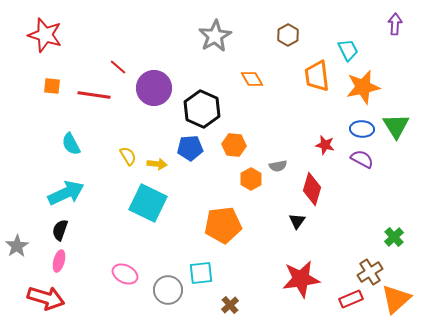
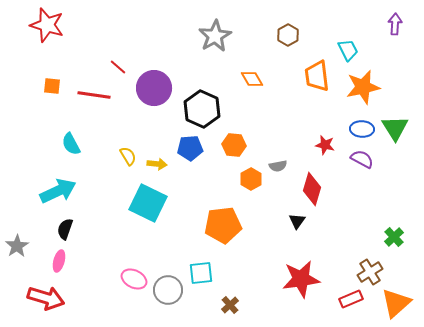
red star at (45, 35): moved 2 px right, 10 px up
green triangle at (396, 126): moved 1 px left, 2 px down
cyan arrow at (66, 193): moved 8 px left, 2 px up
black semicircle at (60, 230): moved 5 px right, 1 px up
pink ellipse at (125, 274): moved 9 px right, 5 px down
orange triangle at (396, 299): moved 4 px down
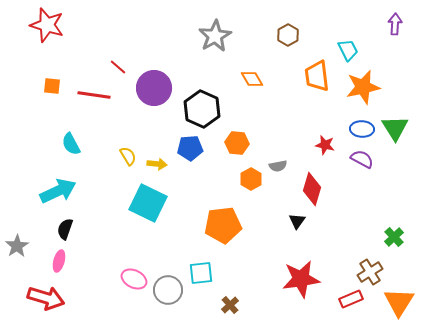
orange hexagon at (234, 145): moved 3 px right, 2 px up
orange triangle at (396, 303): moved 3 px right, 1 px up; rotated 16 degrees counterclockwise
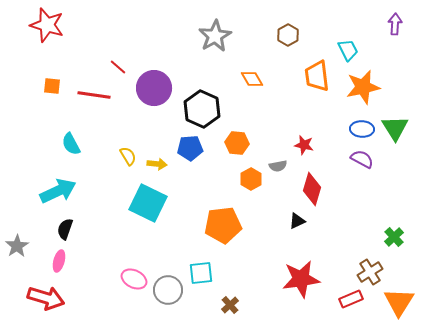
red star at (325, 145): moved 21 px left
black triangle at (297, 221): rotated 30 degrees clockwise
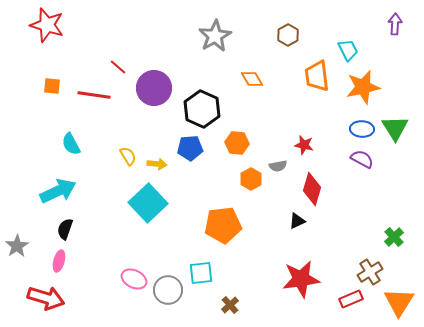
cyan square at (148, 203): rotated 21 degrees clockwise
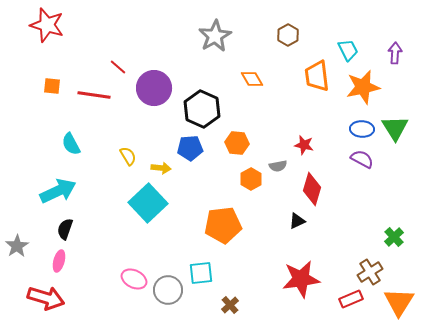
purple arrow at (395, 24): moved 29 px down
yellow arrow at (157, 164): moved 4 px right, 4 px down
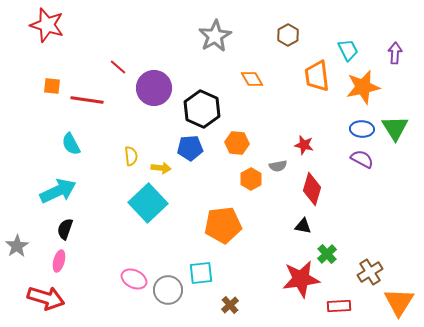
red line at (94, 95): moved 7 px left, 5 px down
yellow semicircle at (128, 156): moved 3 px right; rotated 24 degrees clockwise
black triangle at (297, 221): moved 6 px right, 5 px down; rotated 36 degrees clockwise
green cross at (394, 237): moved 67 px left, 17 px down
red rectangle at (351, 299): moved 12 px left, 7 px down; rotated 20 degrees clockwise
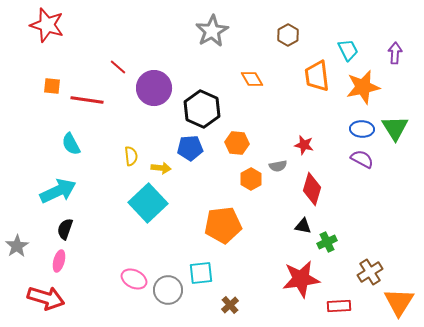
gray star at (215, 36): moved 3 px left, 5 px up
green cross at (327, 254): moved 12 px up; rotated 18 degrees clockwise
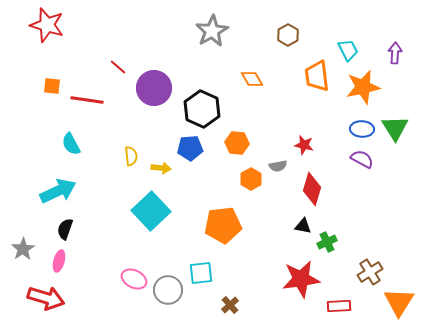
cyan square at (148, 203): moved 3 px right, 8 px down
gray star at (17, 246): moved 6 px right, 3 px down
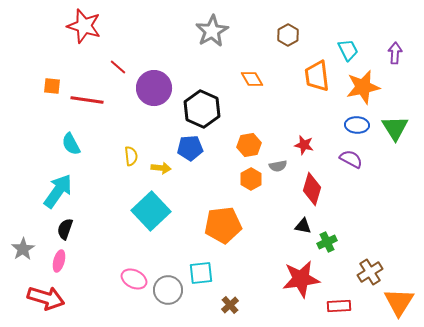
red star at (47, 25): moved 37 px right, 1 px down
blue ellipse at (362, 129): moved 5 px left, 4 px up
orange hexagon at (237, 143): moved 12 px right, 2 px down; rotated 15 degrees counterclockwise
purple semicircle at (362, 159): moved 11 px left
cyan arrow at (58, 191): rotated 30 degrees counterclockwise
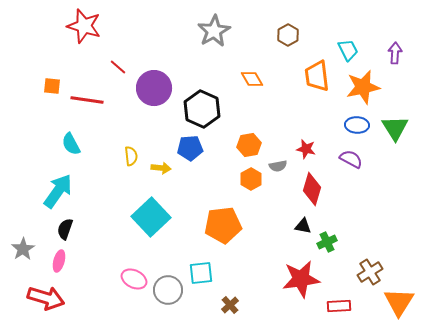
gray star at (212, 31): moved 2 px right
red star at (304, 145): moved 2 px right, 4 px down
cyan square at (151, 211): moved 6 px down
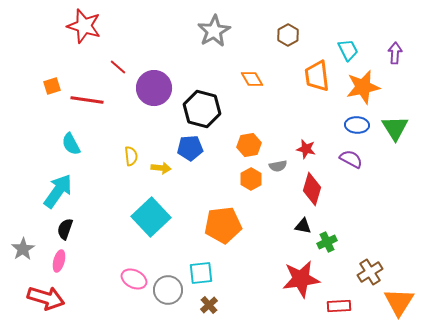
orange square at (52, 86): rotated 24 degrees counterclockwise
black hexagon at (202, 109): rotated 9 degrees counterclockwise
brown cross at (230, 305): moved 21 px left
